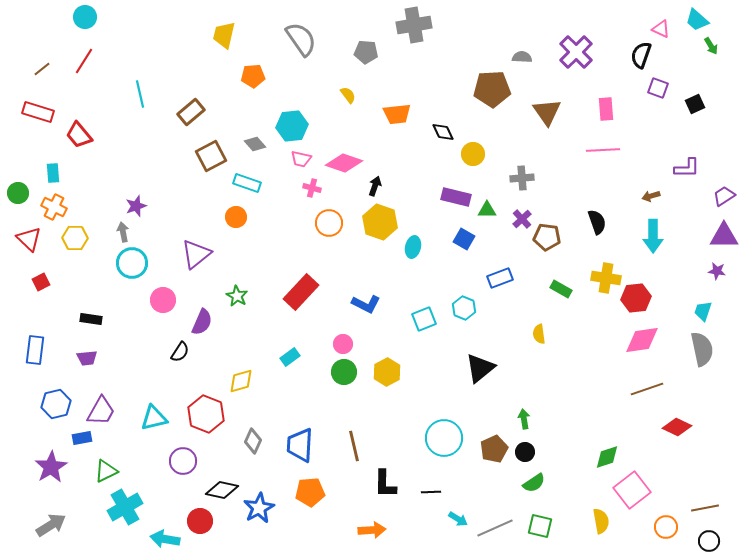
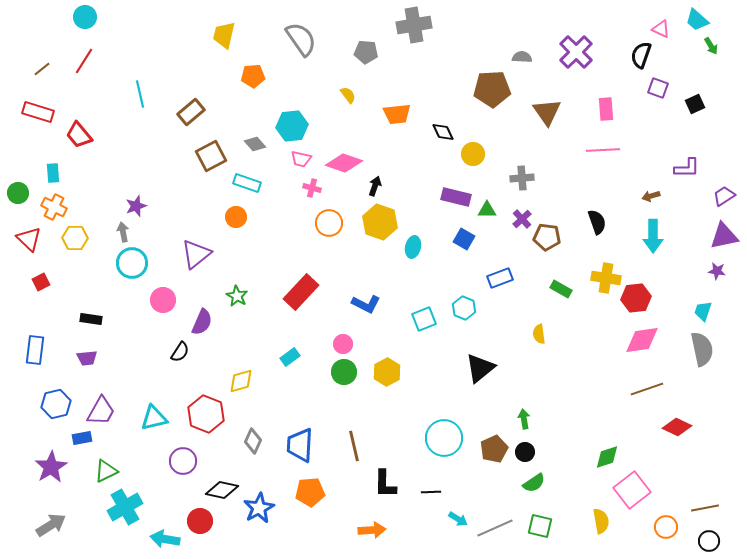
purple triangle at (724, 236): rotated 12 degrees counterclockwise
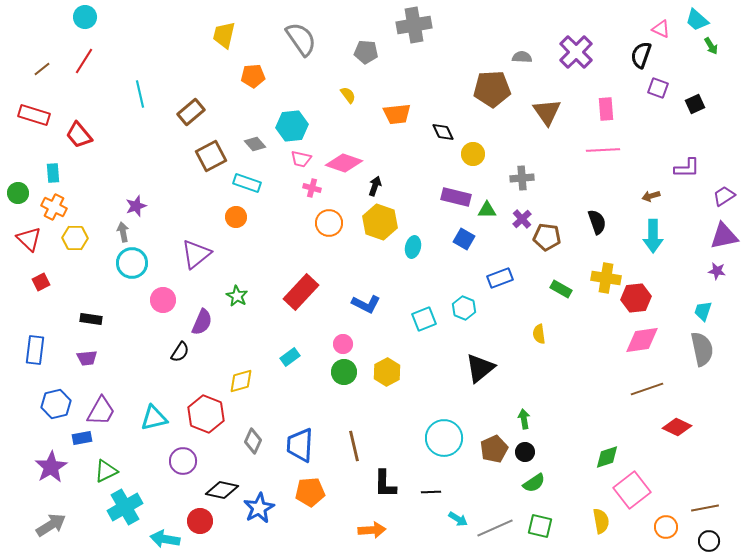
red rectangle at (38, 112): moved 4 px left, 3 px down
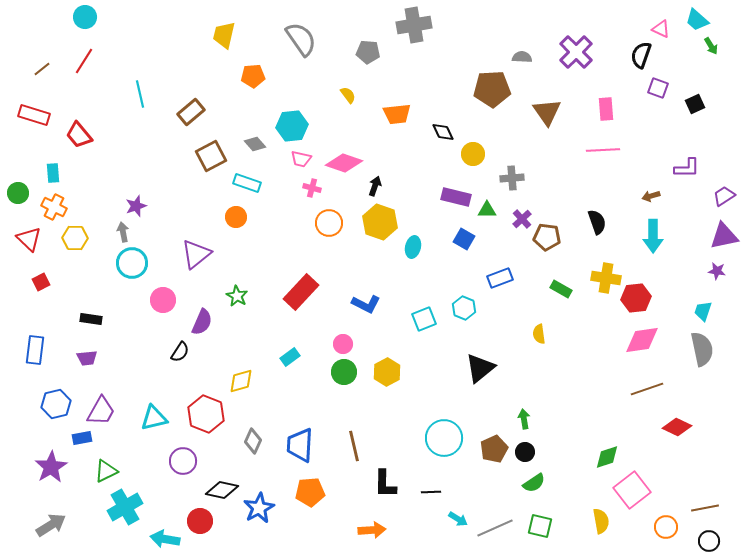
gray pentagon at (366, 52): moved 2 px right
gray cross at (522, 178): moved 10 px left
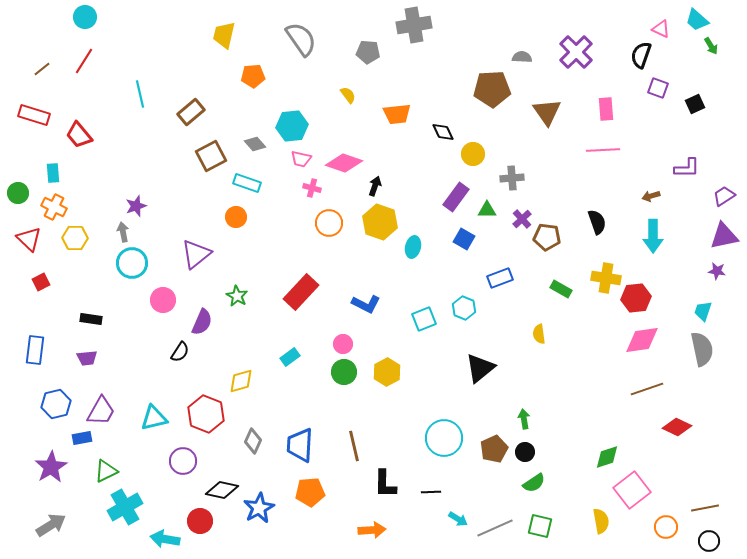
purple rectangle at (456, 197): rotated 68 degrees counterclockwise
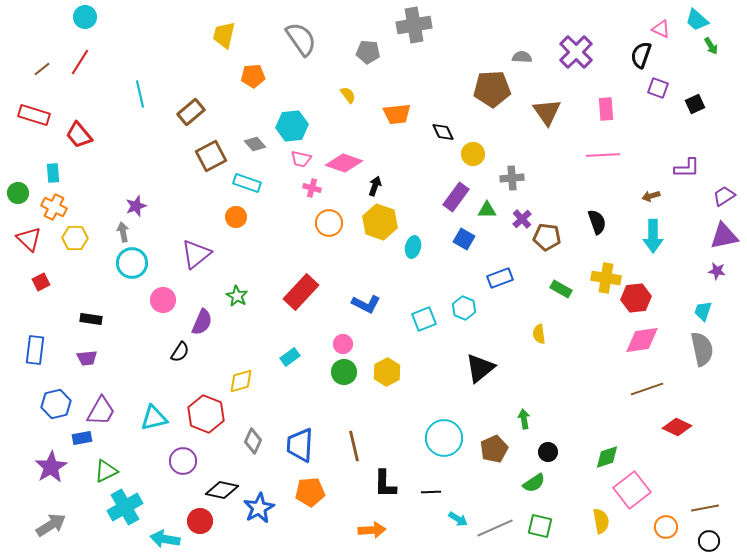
red line at (84, 61): moved 4 px left, 1 px down
pink line at (603, 150): moved 5 px down
black circle at (525, 452): moved 23 px right
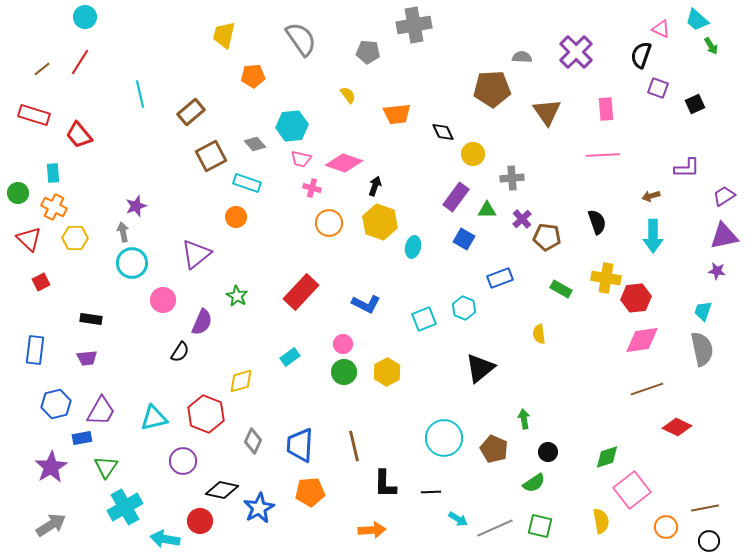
brown pentagon at (494, 449): rotated 24 degrees counterclockwise
green triangle at (106, 471): moved 4 px up; rotated 30 degrees counterclockwise
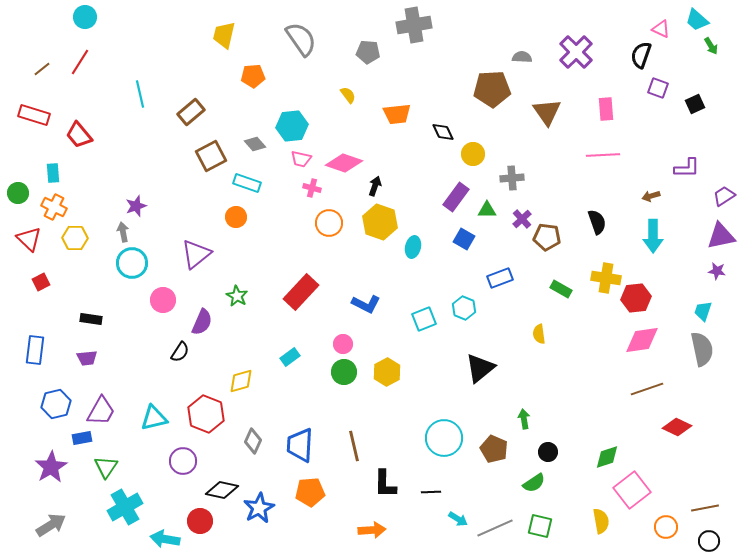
purple triangle at (724, 236): moved 3 px left
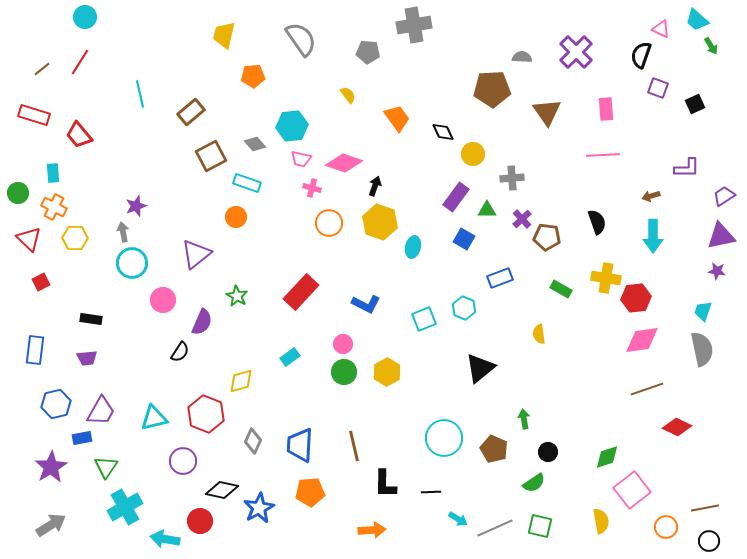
orange trapezoid at (397, 114): moved 4 px down; rotated 120 degrees counterclockwise
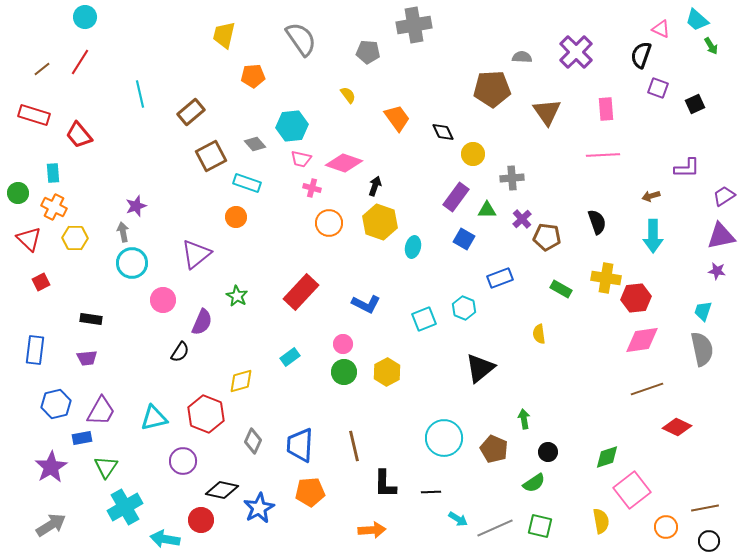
red circle at (200, 521): moved 1 px right, 1 px up
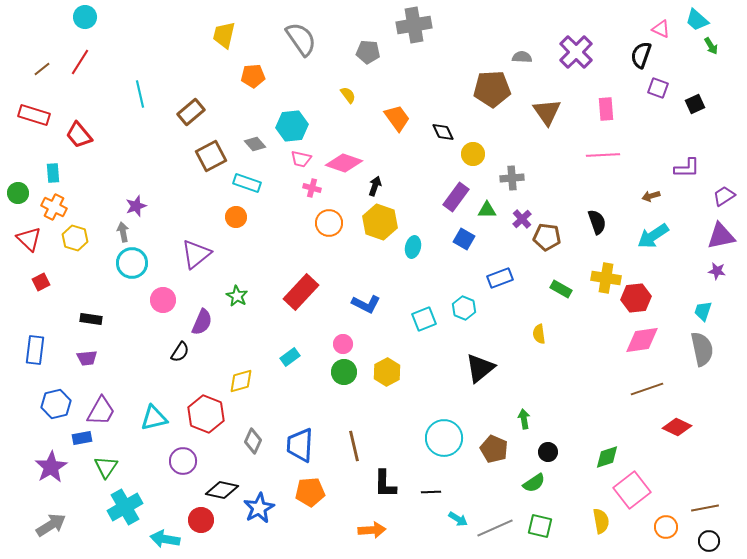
cyan arrow at (653, 236): rotated 56 degrees clockwise
yellow hexagon at (75, 238): rotated 15 degrees clockwise
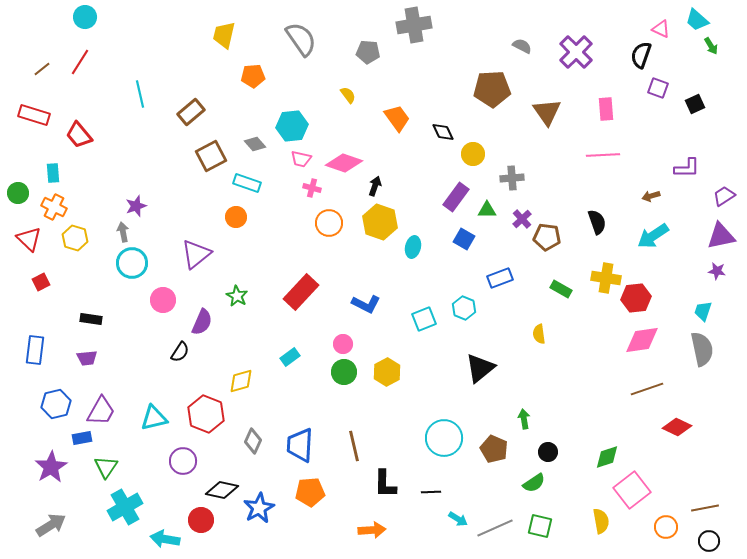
gray semicircle at (522, 57): moved 11 px up; rotated 24 degrees clockwise
